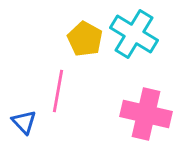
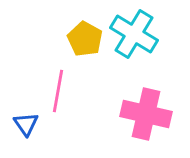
blue triangle: moved 2 px right, 2 px down; rotated 8 degrees clockwise
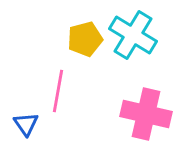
cyan cross: moved 1 px left, 1 px down
yellow pentagon: rotated 28 degrees clockwise
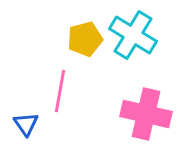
pink line: moved 2 px right
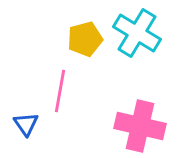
cyan cross: moved 4 px right, 2 px up
pink cross: moved 6 px left, 12 px down
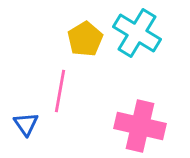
yellow pentagon: rotated 16 degrees counterclockwise
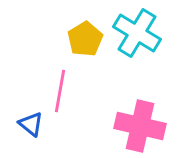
blue triangle: moved 5 px right; rotated 16 degrees counterclockwise
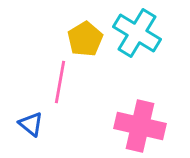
pink line: moved 9 px up
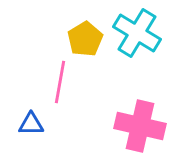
blue triangle: rotated 40 degrees counterclockwise
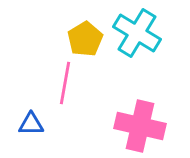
pink line: moved 5 px right, 1 px down
